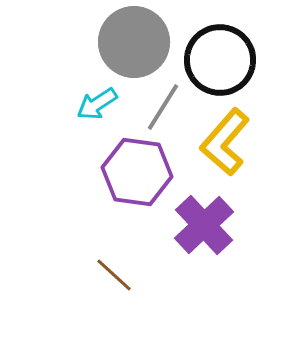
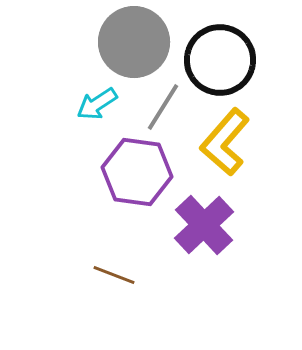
brown line: rotated 21 degrees counterclockwise
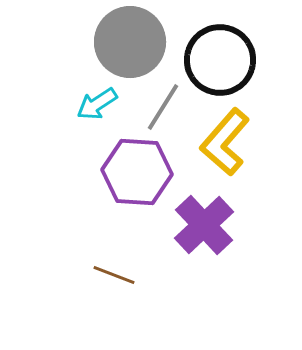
gray circle: moved 4 px left
purple hexagon: rotated 4 degrees counterclockwise
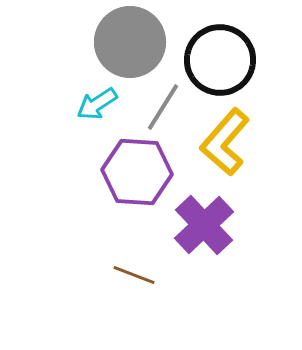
brown line: moved 20 px right
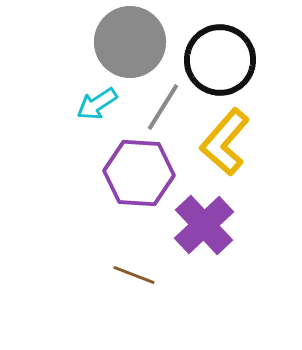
purple hexagon: moved 2 px right, 1 px down
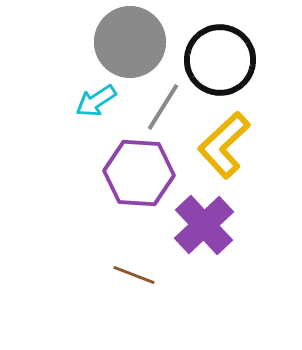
cyan arrow: moved 1 px left, 3 px up
yellow L-shape: moved 1 px left, 3 px down; rotated 6 degrees clockwise
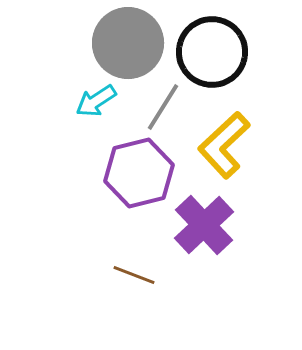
gray circle: moved 2 px left, 1 px down
black circle: moved 8 px left, 8 px up
purple hexagon: rotated 18 degrees counterclockwise
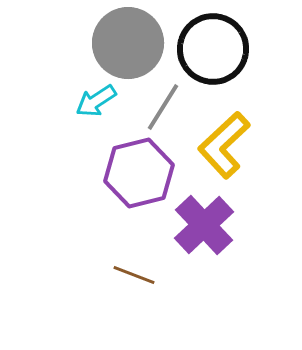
black circle: moved 1 px right, 3 px up
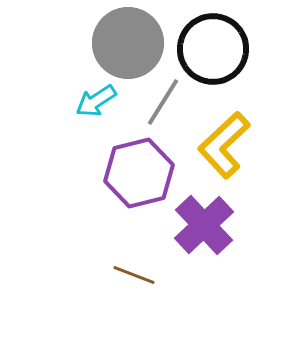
gray line: moved 5 px up
